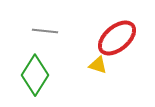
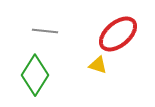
red ellipse: moved 1 px right, 4 px up
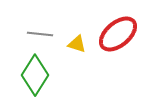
gray line: moved 5 px left, 3 px down
yellow triangle: moved 21 px left, 21 px up
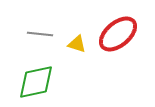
green diamond: moved 1 px right, 7 px down; rotated 45 degrees clockwise
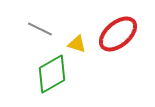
gray line: moved 5 px up; rotated 20 degrees clockwise
green diamond: moved 16 px right, 8 px up; rotated 18 degrees counterclockwise
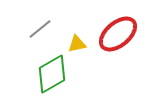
gray line: rotated 65 degrees counterclockwise
yellow triangle: rotated 30 degrees counterclockwise
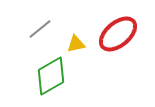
yellow triangle: moved 1 px left
green diamond: moved 1 px left, 2 px down
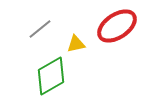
red ellipse: moved 1 px left, 8 px up; rotated 6 degrees clockwise
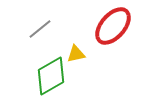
red ellipse: moved 4 px left; rotated 15 degrees counterclockwise
yellow triangle: moved 10 px down
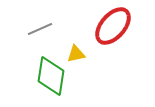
gray line: rotated 15 degrees clockwise
green diamond: rotated 51 degrees counterclockwise
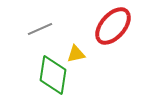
green diamond: moved 2 px right, 1 px up
